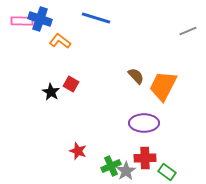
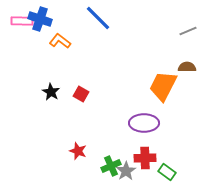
blue line: moved 2 px right; rotated 28 degrees clockwise
brown semicircle: moved 51 px right, 9 px up; rotated 48 degrees counterclockwise
red square: moved 10 px right, 10 px down
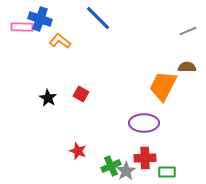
pink rectangle: moved 6 px down
black star: moved 3 px left, 6 px down
green rectangle: rotated 36 degrees counterclockwise
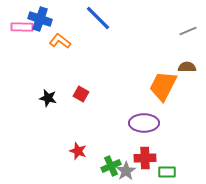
black star: rotated 18 degrees counterclockwise
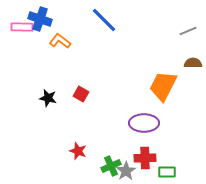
blue line: moved 6 px right, 2 px down
brown semicircle: moved 6 px right, 4 px up
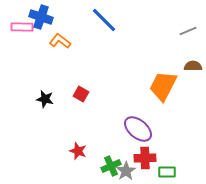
blue cross: moved 1 px right, 2 px up
brown semicircle: moved 3 px down
black star: moved 3 px left, 1 px down
purple ellipse: moved 6 px left, 6 px down; rotated 40 degrees clockwise
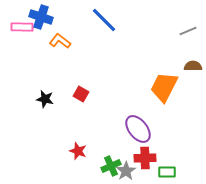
orange trapezoid: moved 1 px right, 1 px down
purple ellipse: rotated 12 degrees clockwise
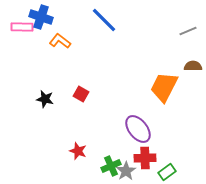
green rectangle: rotated 36 degrees counterclockwise
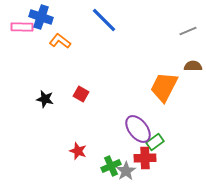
green rectangle: moved 12 px left, 30 px up
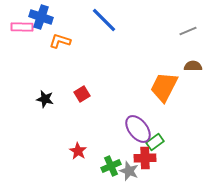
orange L-shape: rotated 20 degrees counterclockwise
red square: moved 1 px right; rotated 28 degrees clockwise
red star: rotated 12 degrees clockwise
gray star: moved 3 px right; rotated 18 degrees counterclockwise
